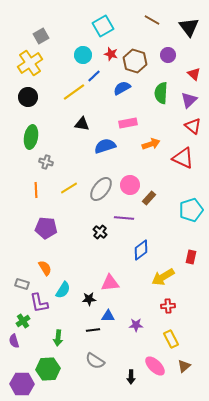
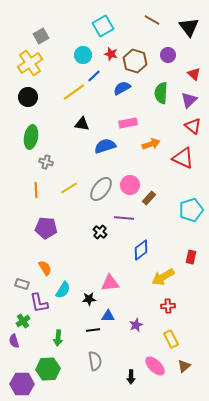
purple star at (136, 325): rotated 24 degrees counterclockwise
gray semicircle at (95, 361): rotated 132 degrees counterclockwise
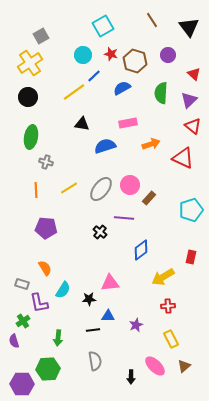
brown line at (152, 20): rotated 28 degrees clockwise
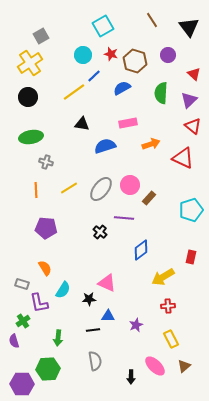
green ellipse at (31, 137): rotated 70 degrees clockwise
pink triangle at (110, 283): moved 3 px left; rotated 30 degrees clockwise
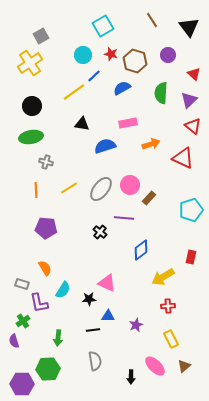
black circle at (28, 97): moved 4 px right, 9 px down
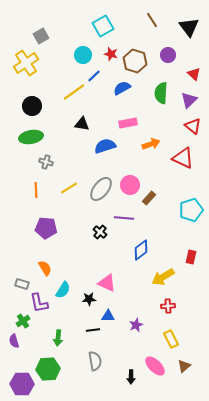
yellow cross at (30, 63): moved 4 px left
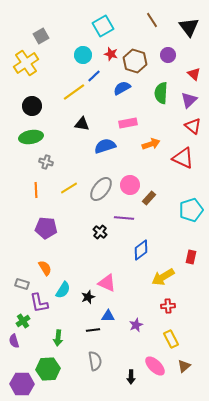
black star at (89, 299): moved 1 px left, 2 px up; rotated 16 degrees counterclockwise
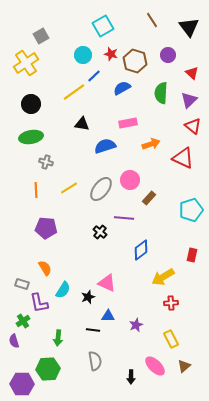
red triangle at (194, 74): moved 2 px left, 1 px up
black circle at (32, 106): moved 1 px left, 2 px up
pink circle at (130, 185): moved 5 px up
red rectangle at (191, 257): moved 1 px right, 2 px up
red cross at (168, 306): moved 3 px right, 3 px up
black line at (93, 330): rotated 16 degrees clockwise
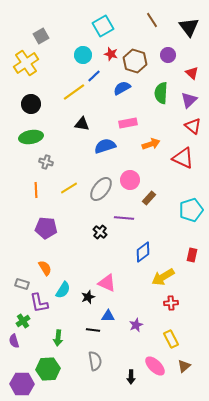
blue diamond at (141, 250): moved 2 px right, 2 px down
